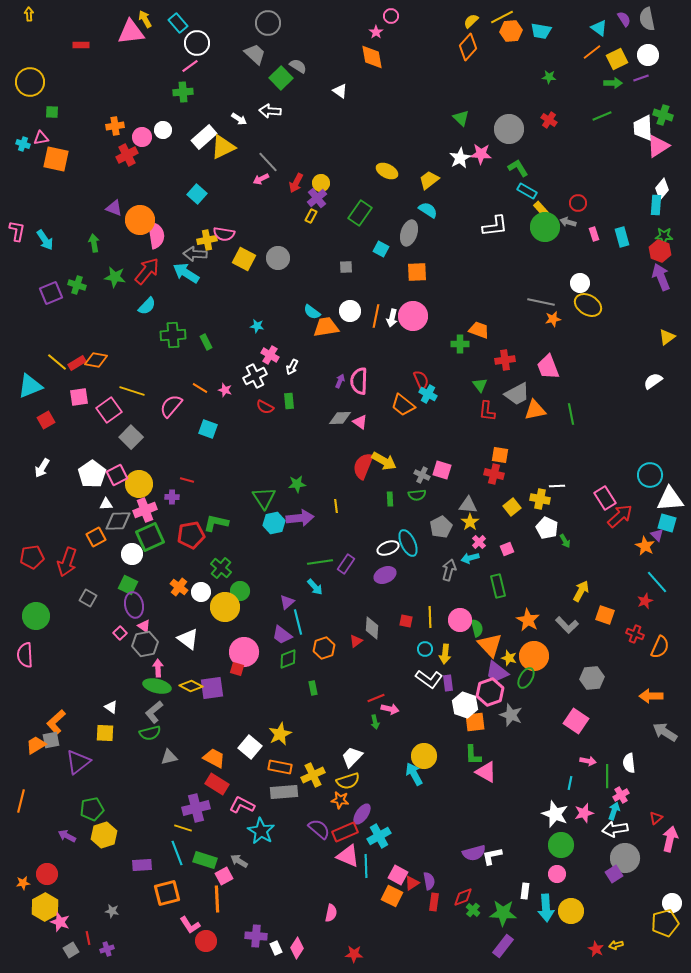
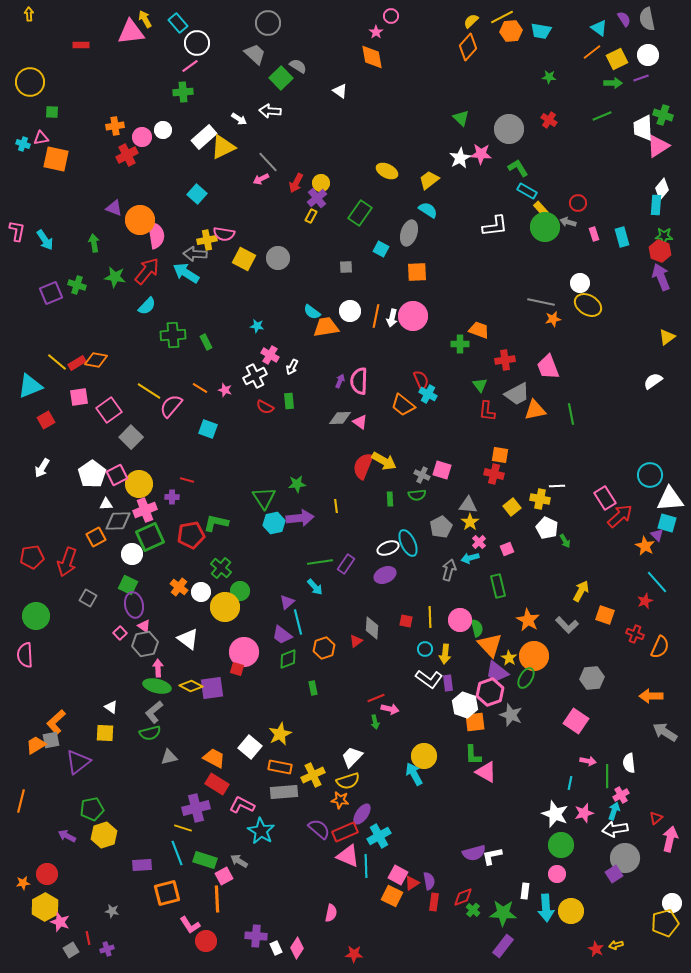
yellow line at (132, 391): moved 17 px right; rotated 15 degrees clockwise
yellow star at (509, 658): rotated 14 degrees clockwise
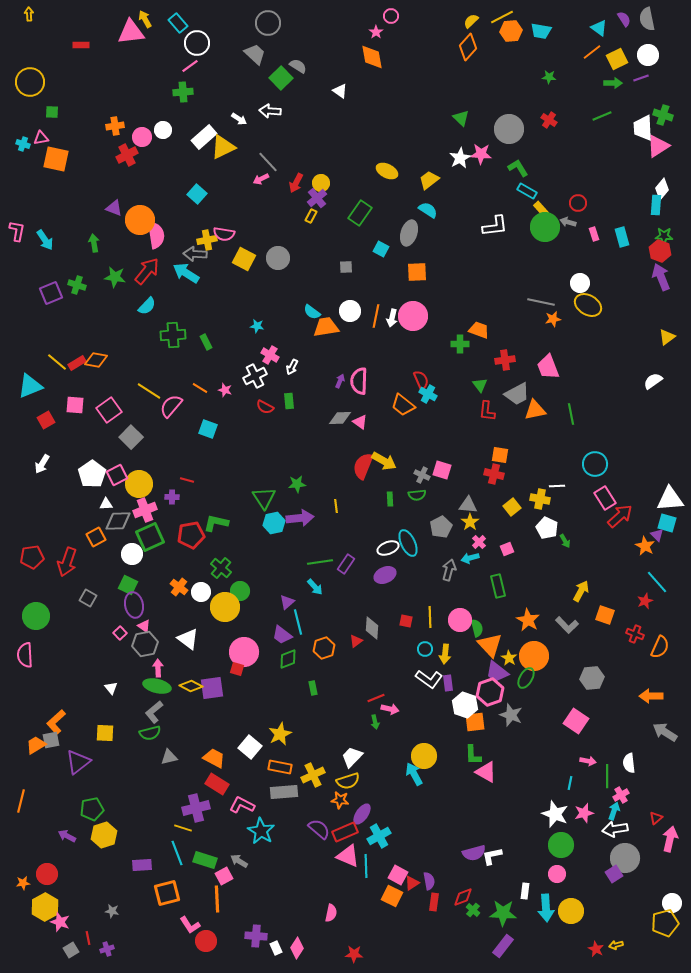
pink square at (79, 397): moved 4 px left, 8 px down; rotated 12 degrees clockwise
white arrow at (42, 468): moved 4 px up
cyan circle at (650, 475): moved 55 px left, 11 px up
white triangle at (111, 707): moved 19 px up; rotated 16 degrees clockwise
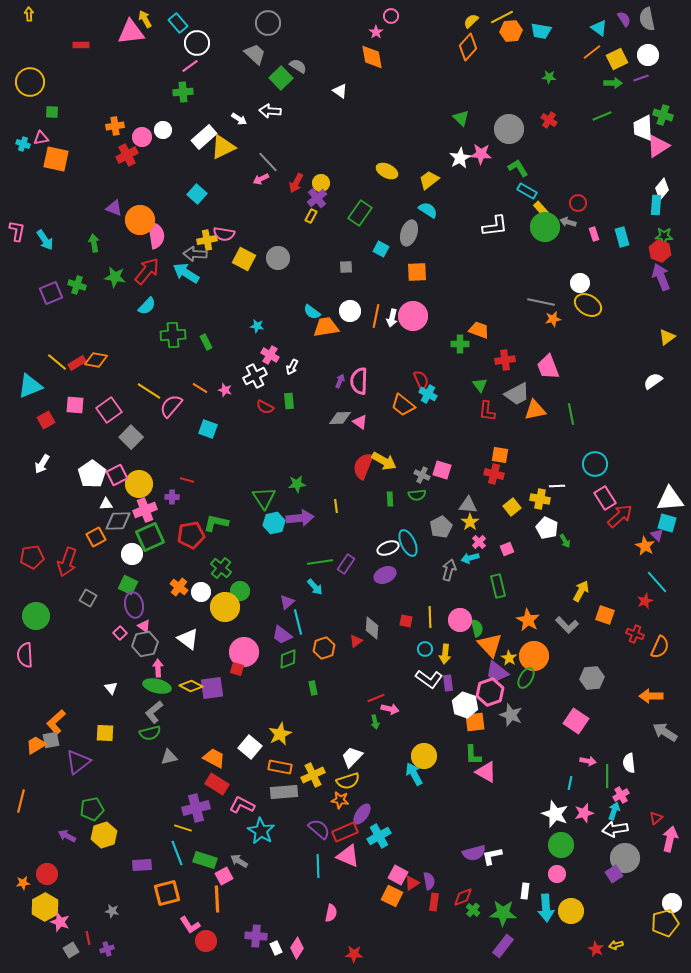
cyan line at (366, 866): moved 48 px left
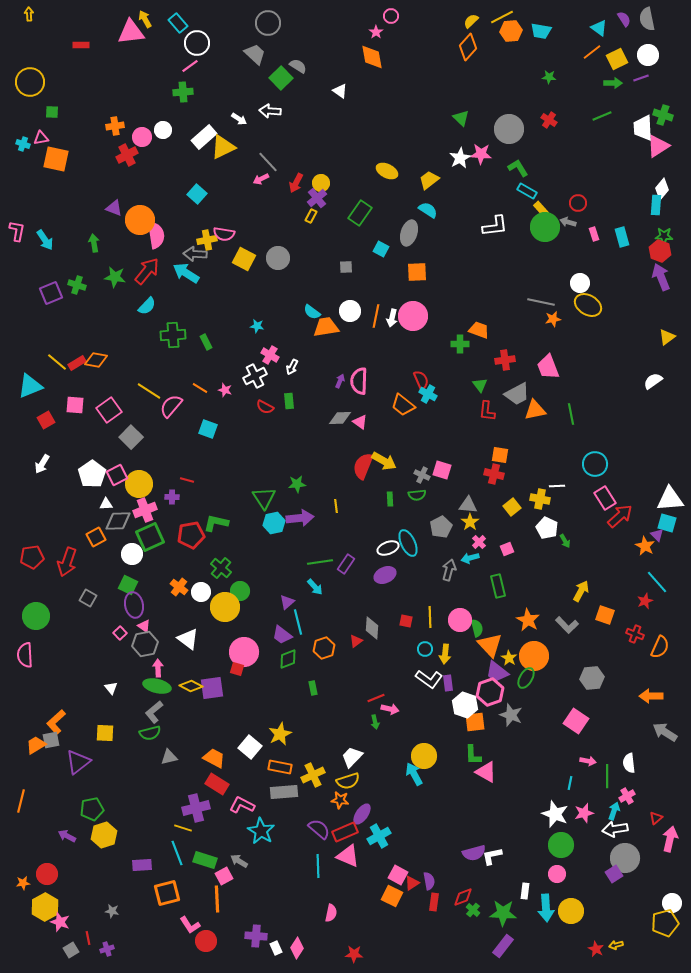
pink cross at (621, 795): moved 6 px right, 1 px down
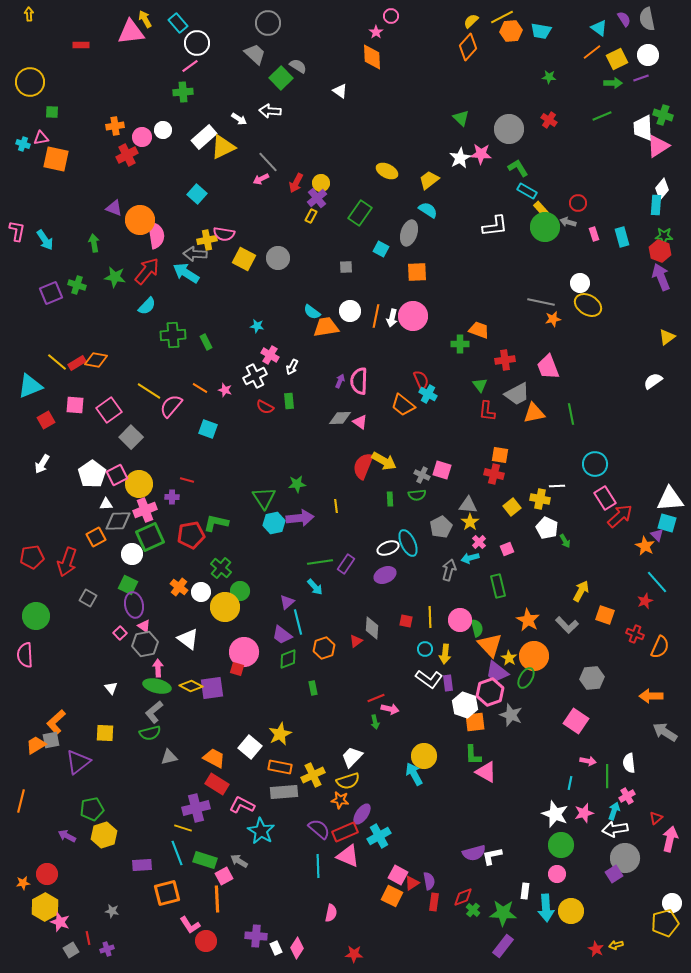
orange diamond at (372, 57): rotated 8 degrees clockwise
orange triangle at (535, 410): moved 1 px left, 3 px down
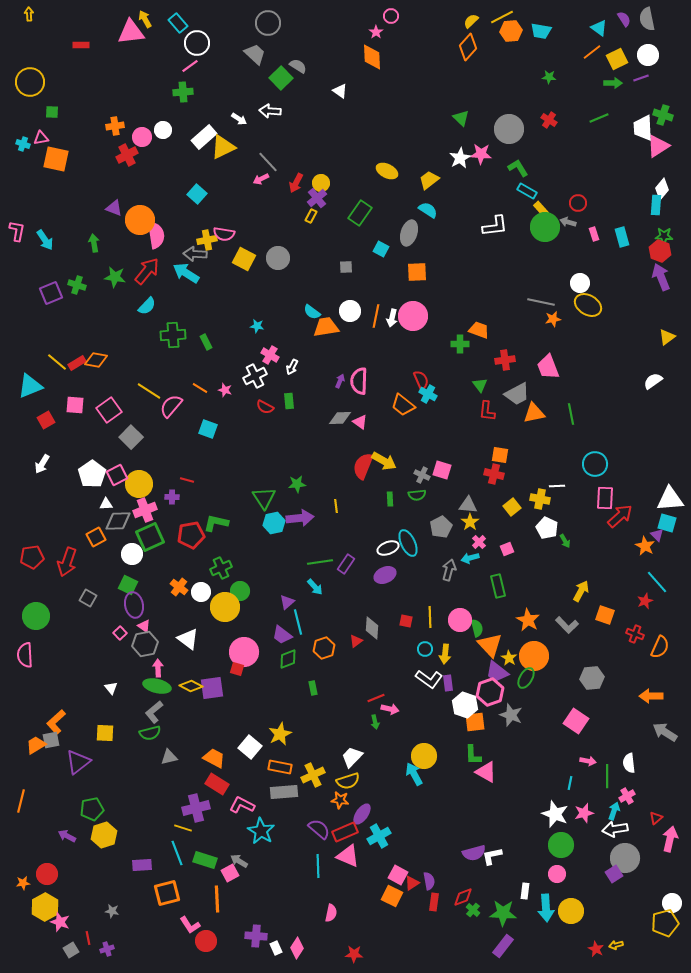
green line at (602, 116): moved 3 px left, 2 px down
pink rectangle at (605, 498): rotated 35 degrees clockwise
green cross at (221, 568): rotated 25 degrees clockwise
pink square at (224, 876): moved 6 px right, 3 px up
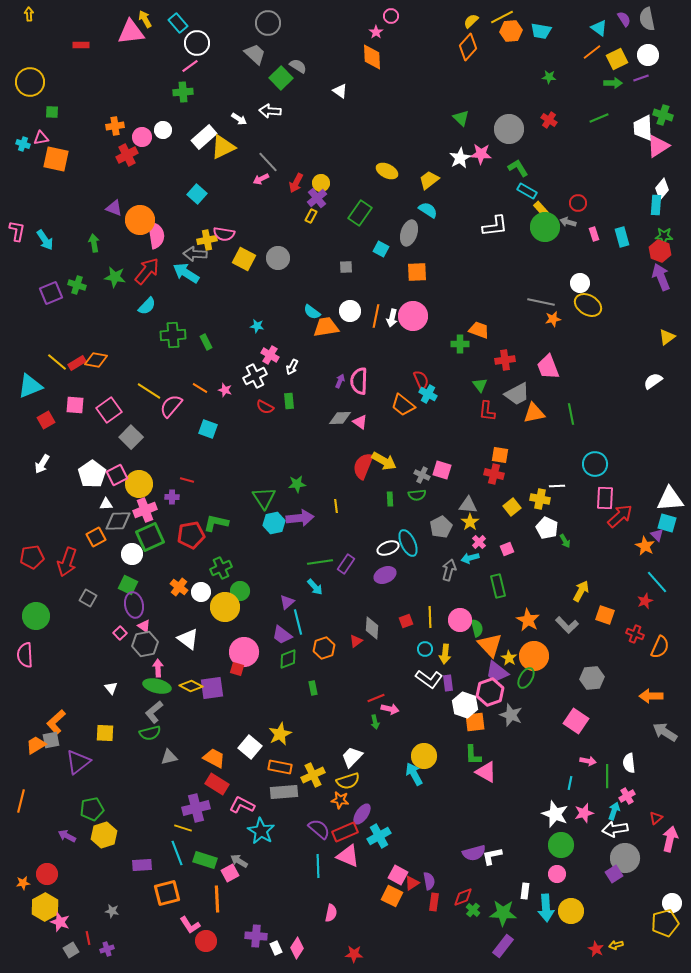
red square at (406, 621): rotated 32 degrees counterclockwise
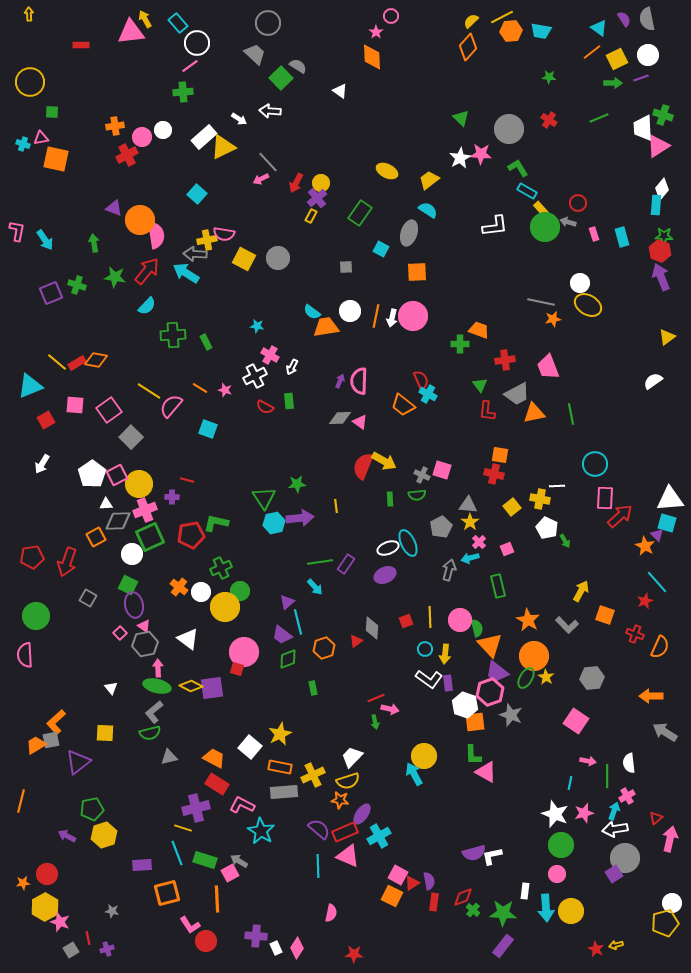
yellow star at (509, 658): moved 37 px right, 19 px down
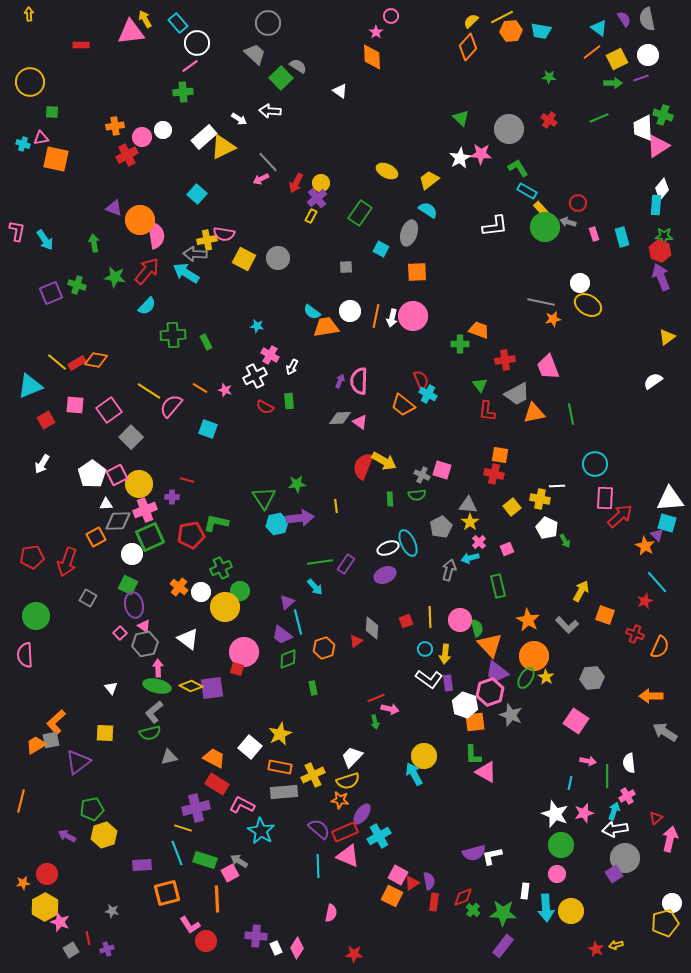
cyan hexagon at (274, 523): moved 3 px right, 1 px down
